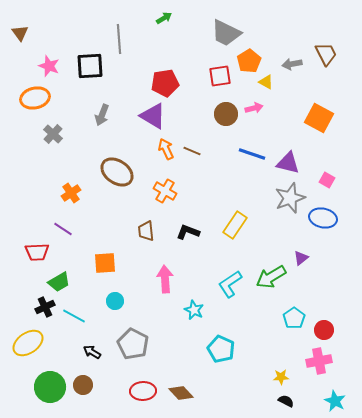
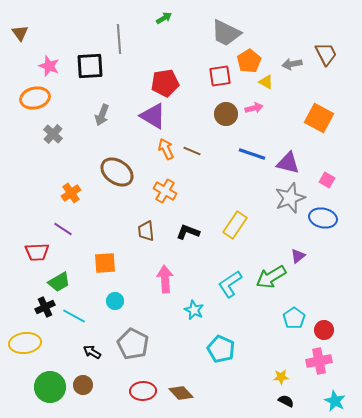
purple triangle at (301, 258): moved 3 px left, 2 px up
yellow ellipse at (28, 343): moved 3 px left; rotated 28 degrees clockwise
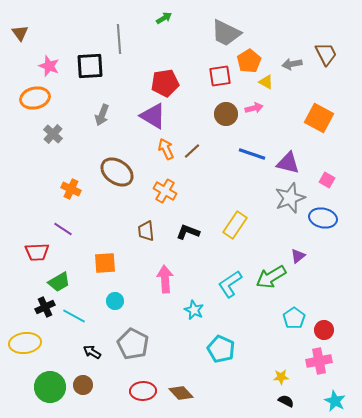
brown line at (192, 151): rotated 66 degrees counterclockwise
orange cross at (71, 193): moved 4 px up; rotated 30 degrees counterclockwise
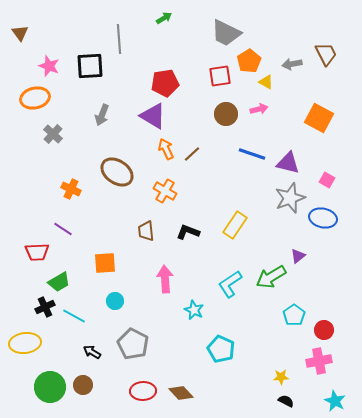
pink arrow at (254, 108): moved 5 px right, 1 px down
brown line at (192, 151): moved 3 px down
cyan pentagon at (294, 318): moved 3 px up
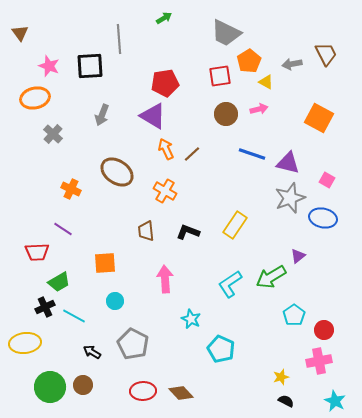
cyan star at (194, 310): moved 3 px left, 9 px down
yellow star at (281, 377): rotated 14 degrees counterclockwise
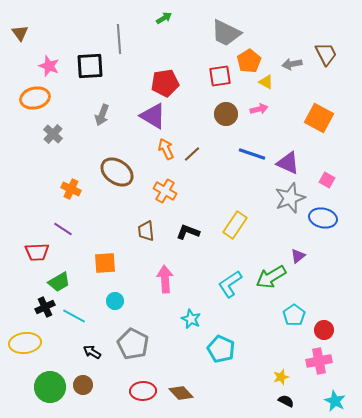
purple triangle at (288, 163): rotated 10 degrees clockwise
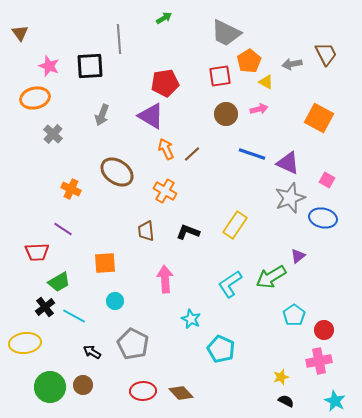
purple triangle at (153, 116): moved 2 px left
black cross at (45, 307): rotated 12 degrees counterclockwise
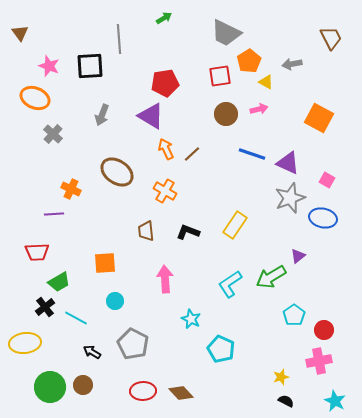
brown trapezoid at (326, 54): moved 5 px right, 16 px up
orange ellipse at (35, 98): rotated 36 degrees clockwise
purple line at (63, 229): moved 9 px left, 15 px up; rotated 36 degrees counterclockwise
cyan line at (74, 316): moved 2 px right, 2 px down
